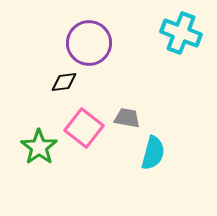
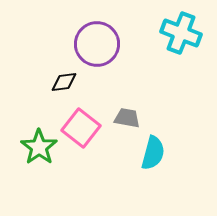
purple circle: moved 8 px right, 1 px down
pink square: moved 3 px left
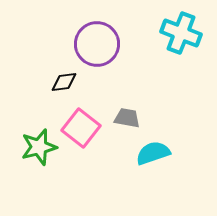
green star: rotated 21 degrees clockwise
cyan semicircle: rotated 124 degrees counterclockwise
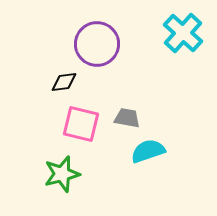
cyan cross: moved 2 px right; rotated 21 degrees clockwise
pink square: moved 4 px up; rotated 24 degrees counterclockwise
green star: moved 23 px right, 27 px down
cyan semicircle: moved 5 px left, 2 px up
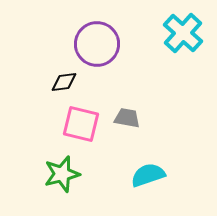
cyan semicircle: moved 24 px down
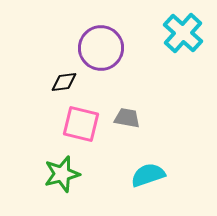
purple circle: moved 4 px right, 4 px down
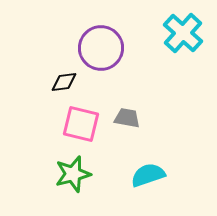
green star: moved 11 px right
